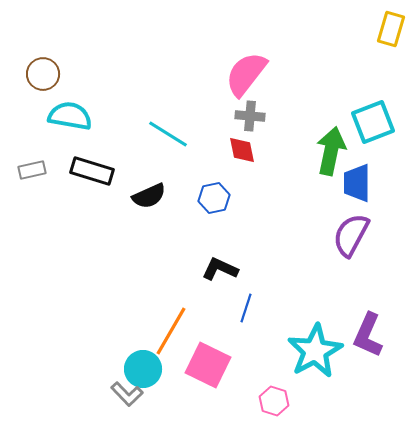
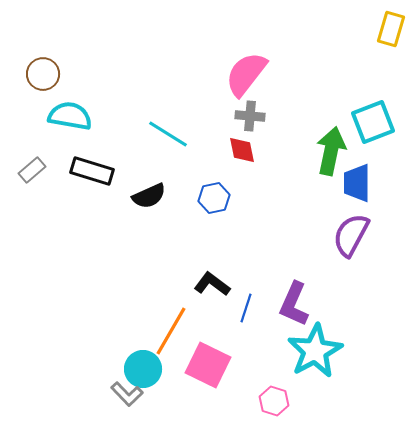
gray rectangle: rotated 28 degrees counterclockwise
black L-shape: moved 8 px left, 15 px down; rotated 12 degrees clockwise
purple L-shape: moved 74 px left, 31 px up
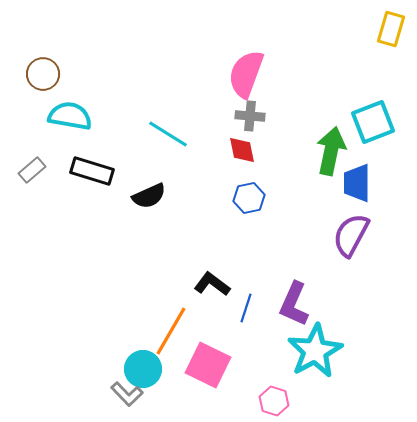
pink semicircle: rotated 18 degrees counterclockwise
blue hexagon: moved 35 px right
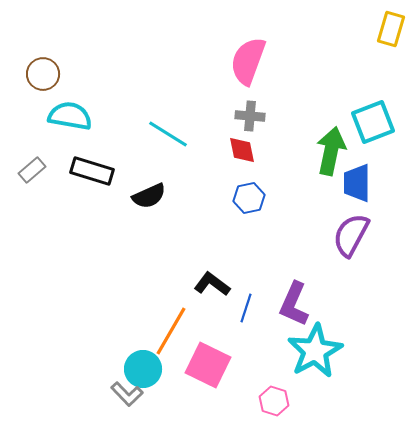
pink semicircle: moved 2 px right, 13 px up
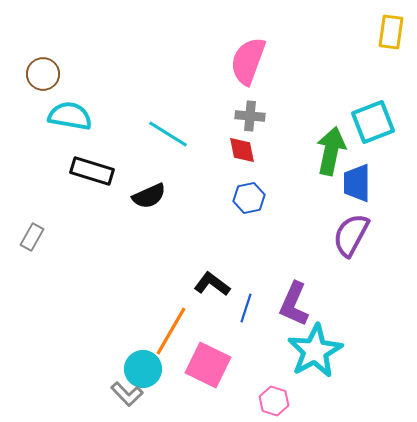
yellow rectangle: moved 3 px down; rotated 8 degrees counterclockwise
gray rectangle: moved 67 px down; rotated 20 degrees counterclockwise
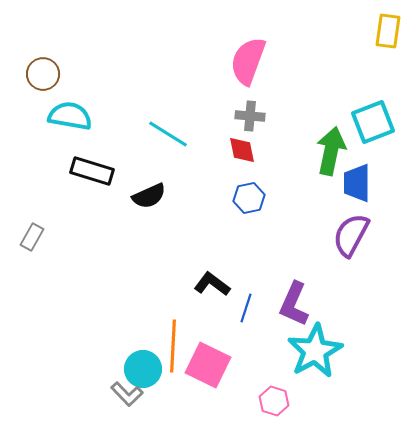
yellow rectangle: moved 3 px left, 1 px up
orange line: moved 2 px right, 15 px down; rotated 27 degrees counterclockwise
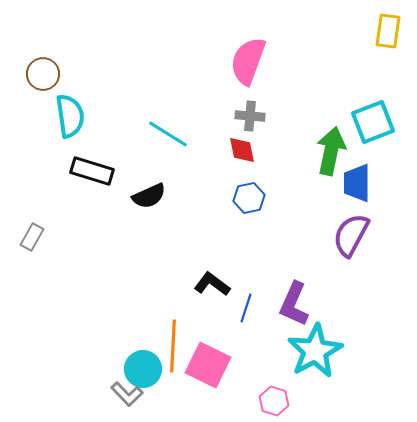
cyan semicircle: rotated 72 degrees clockwise
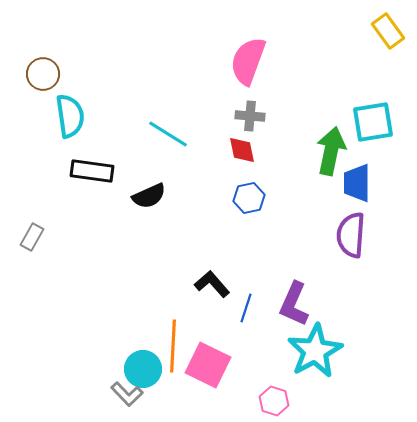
yellow rectangle: rotated 44 degrees counterclockwise
cyan square: rotated 12 degrees clockwise
black rectangle: rotated 9 degrees counterclockwise
purple semicircle: rotated 24 degrees counterclockwise
black L-shape: rotated 12 degrees clockwise
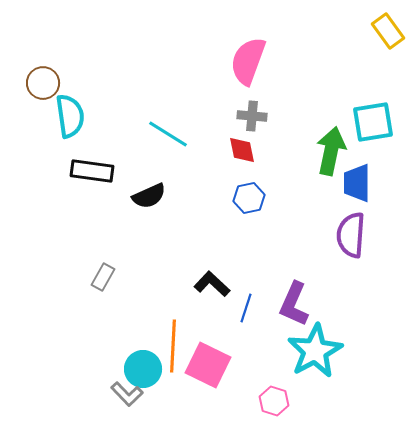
brown circle: moved 9 px down
gray cross: moved 2 px right
gray rectangle: moved 71 px right, 40 px down
black L-shape: rotated 6 degrees counterclockwise
